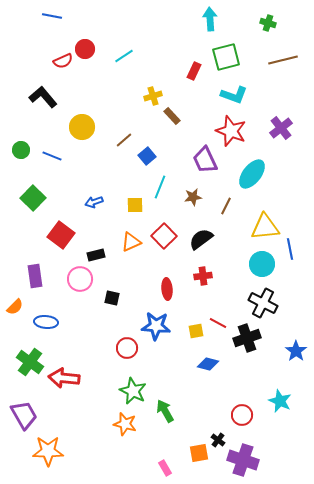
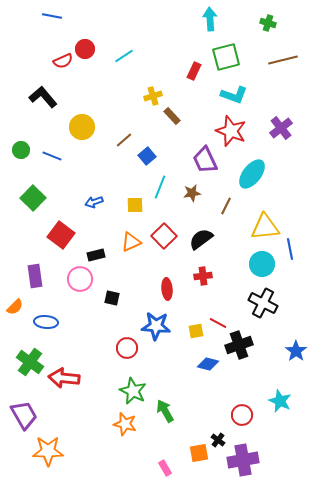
brown star at (193, 197): moved 1 px left, 4 px up
black cross at (247, 338): moved 8 px left, 7 px down
purple cross at (243, 460): rotated 28 degrees counterclockwise
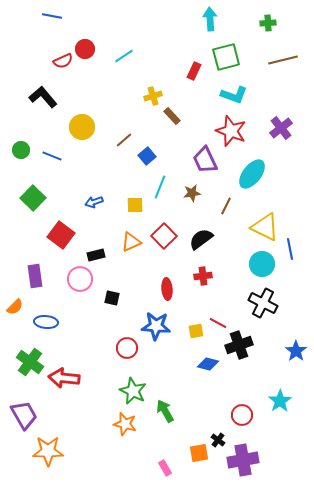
green cross at (268, 23): rotated 21 degrees counterclockwise
yellow triangle at (265, 227): rotated 32 degrees clockwise
cyan star at (280, 401): rotated 15 degrees clockwise
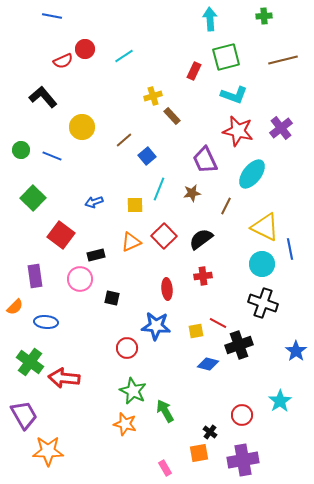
green cross at (268, 23): moved 4 px left, 7 px up
red star at (231, 131): moved 7 px right; rotated 8 degrees counterclockwise
cyan line at (160, 187): moved 1 px left, 2 px down
black cross at (263, 303): rotated 8 degrees counterclockwise
black cross at (218, 440): moved 8 px left, 8 px up
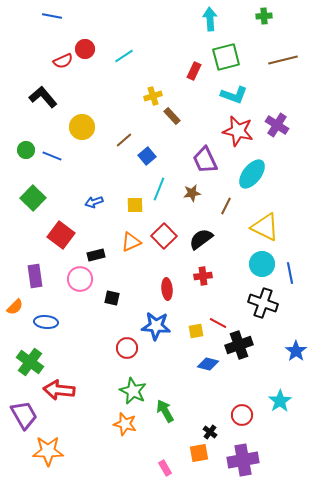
purple cross at (281, 128): moved 4 px left, 3 px up; rotated 20 degrees counterclockwise
green circle at (21, 150): moved 5 px right
blue line at (290, 249): moved 24 px down
red arrow at (64, 378): moved 5 px left, 12 px down
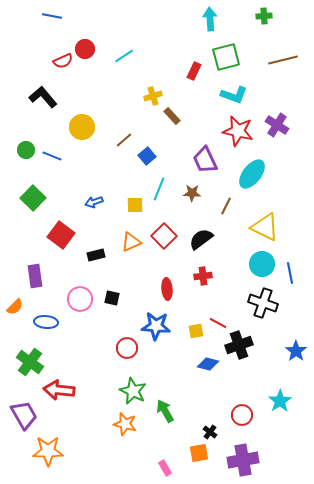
brown star at (192, 193): rotated 12 degrees clockwise
pink circle at (80, 279): moved 20 px down
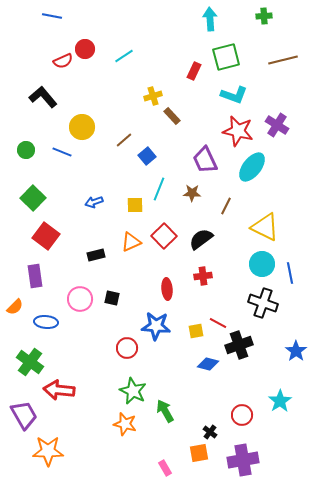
blue line at (52, 156): moved 10 px right, 4 px up
cyan ellipse at (252, 174): moved 7 px up
red square at (61, 235): moved 15 px left, 1 px down
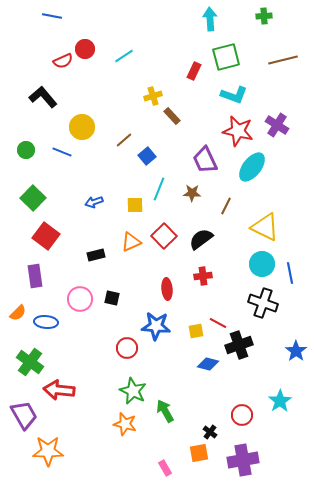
orange semicircle at (15, 307): moved 3 px right, 6 px down
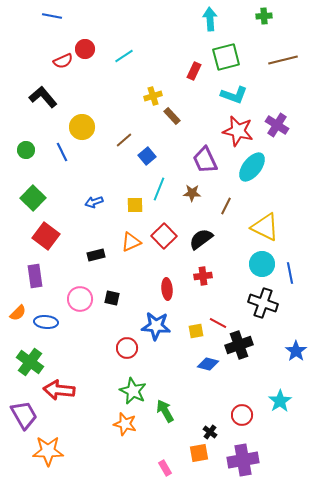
blue line at (62, 152): rotated 42 degrees clockwise
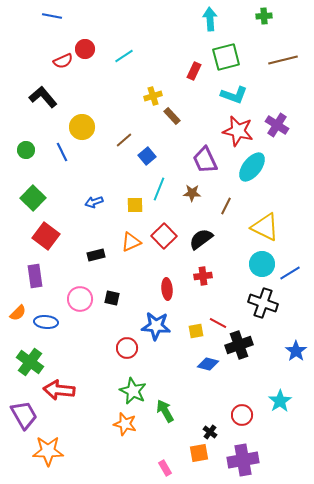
blue line at (290, 273): rotated 70 degrees clockwise
